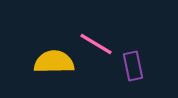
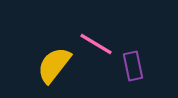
yellow semicircle: moved 3 px down; rotated 51 degrees counterclockwise
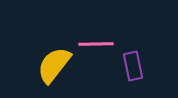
pink line: rotated 32 degrees counterclockwise
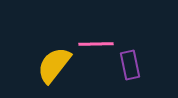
purple rectangle: moved 3 px left, 1 px up
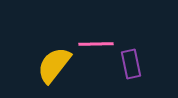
purple rectangle: moved 1 px right, 1 px up
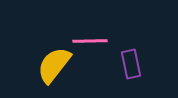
pink line: moved 6 px left, 3 px up
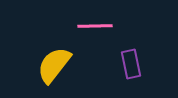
pink line: moved 5 px right, 15 px up
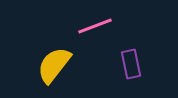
pink line: rotated 20 degrees counterclockwise
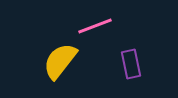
yellow semicircle: moved 6 px right, 4 px up
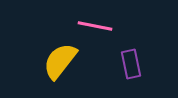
pink line: rotated 32 degrees clockwise
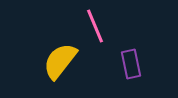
pink line: rotated 56 degrees clockwise
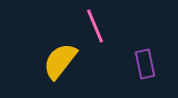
purple rectangle: moved 14 px right
